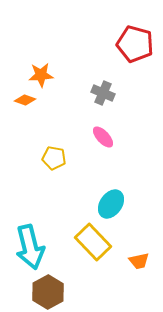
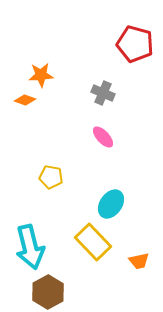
yellow pentagon: moved 3 px left, 19 px down
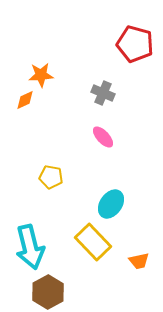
orange diamond: rotated 45 degrees counterclockwise
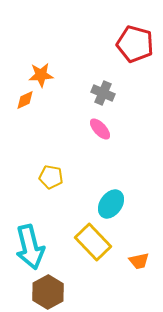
pink ellipse: moved 3 px left, 8 px up
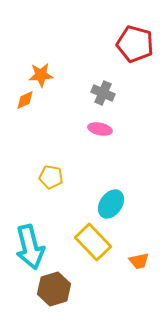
pink ellipse: rotated 35 degrees counterclockwise
brown hexagon: moved 6 px right, 3 px up; rotated 12 degrees clockwise
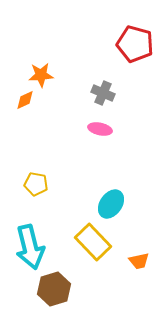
yellow pentagon: moved 15 px left, 7 px down
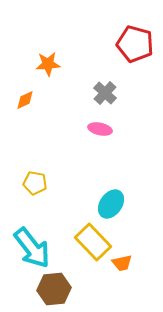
orange star: moved 7 px right, 11 px up
gray cross: moved 2 px right; rotated 20 degrees clockwise
yellow pentagon: moved 1 px left, 1 px up
cyan arrow: moved 2 px right, 1 px down; rotated 24 degrees counterclockwise
orange trapezoid: moved 17 px left, 2 px down
brown hexagon: rotated 12 degrees clockwise
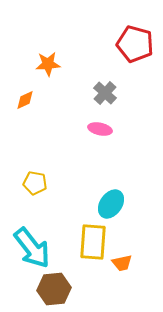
yellow rectangle: rotated 48 degrees clockwise
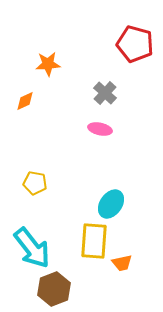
orange diamond: moved 1 px down
yellow rectangle: moved 1 px right, 1 px up
brown hexagon: rotated 16 degrees counterclockwise
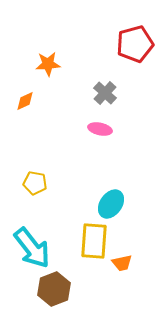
red pentagon: rotated 30 degrees counterclockwise
